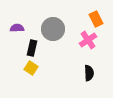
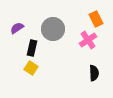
purple semicircle: rotated 32 degrees counterclockwise
black semicircle: moved 5 px right
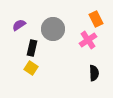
purple semicircle: moved 2 px right, 3 px up
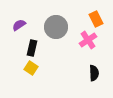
gray circle: moved 3 px right, 2 px up
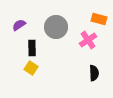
orange rectangle: moved 3 px right; rotated 49 degrees counterclockwise
black rectangle: rotated 14 degrees counterclockwise
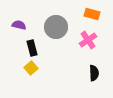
orange rectangle: moved 7 px left, 5 px up
purple semicircle: rotated 48 degrees clockwise
black rectangle: rotated 14 degrees counterclockwise
yellow square: rotated 16 degrees clockwise
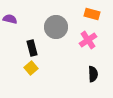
purple semicircle: moved 9 px left, 6 px up
black semicircle: moved 1 px left, 1 px down
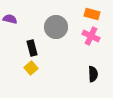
pink cross: moved 3 px right, 4 px up; rotated 30 degrees counterclockwise
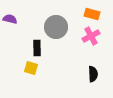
pink cross: rotated 36 degrees clockwise
black rectangle: moved 5 px right; rotated 14 degrees clockwise
yellow square: rotated 32 degrees counterclockwise
